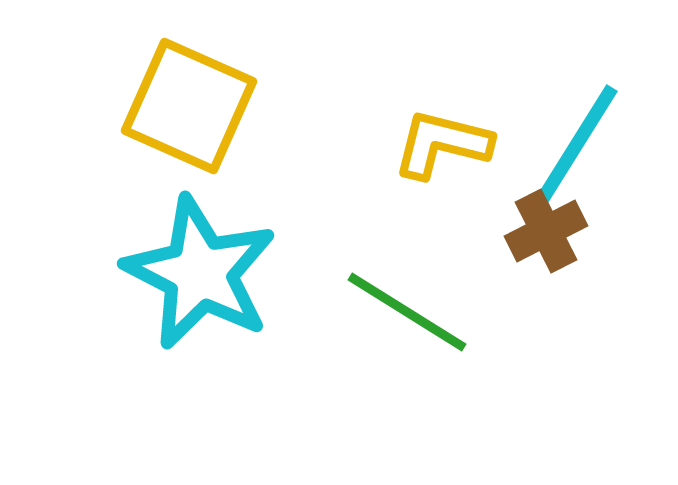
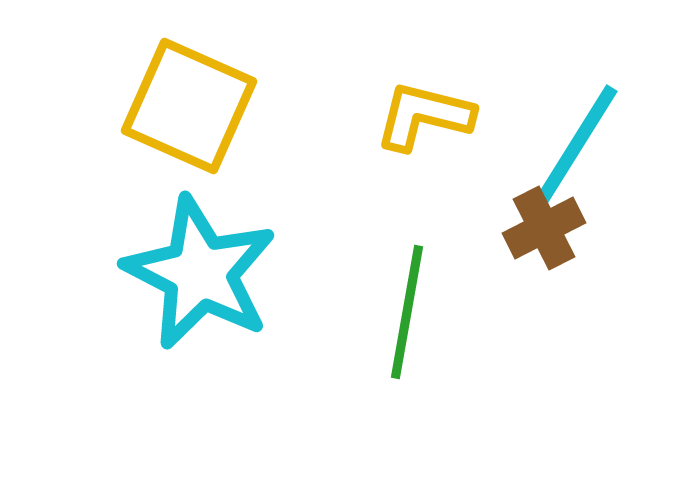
yellow L-shape: moved 18 px left, 28 px up
brown cross: moved 2 px left, 3 px up
green line: rotated 68 degrees clockwise
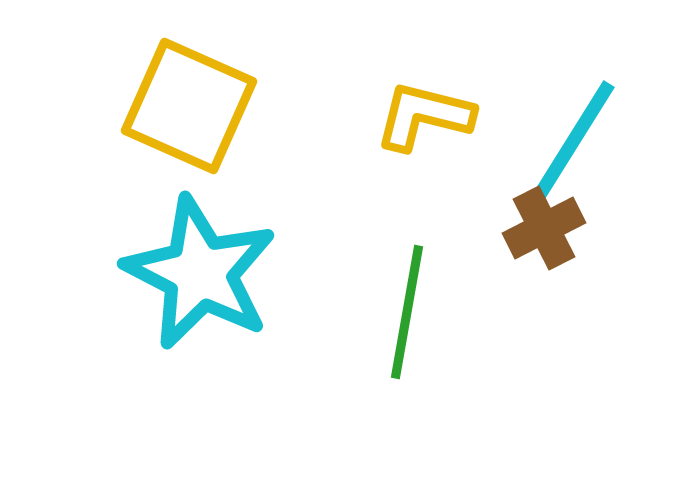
cyan line: moved 3 px left, 4 px up
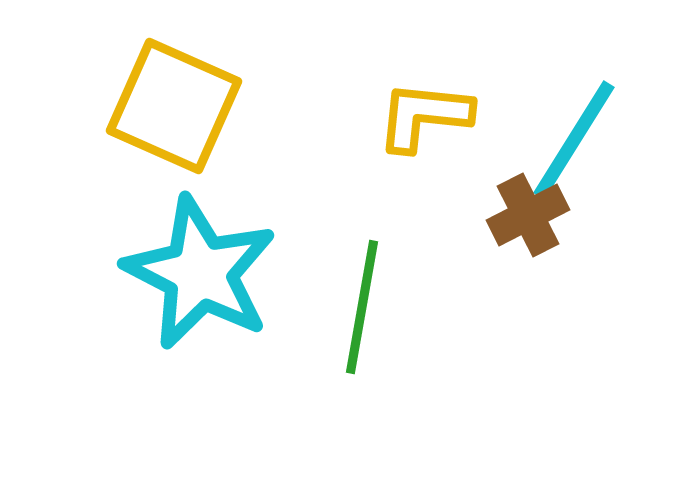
yellow square: moved 15 px left
yellow L-shape: rotated 8 degrees counterclockwise
brown cross: moved 16 px left, 13 px up
green line: moved 45 px left, 5 px up
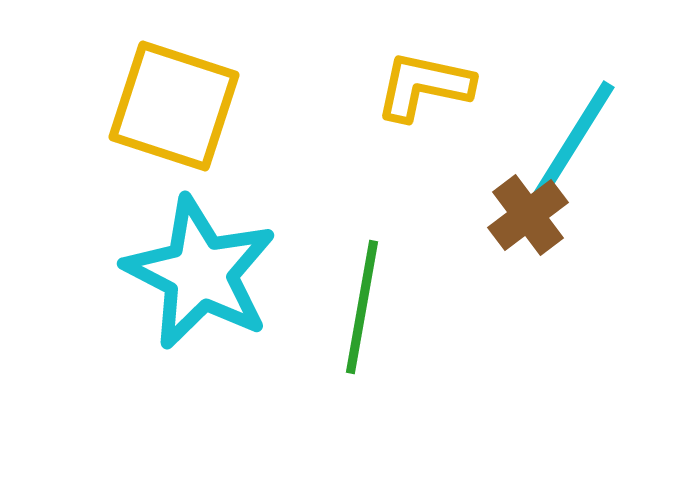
yellow square: rotated 6 degrees counterclockwise
yellow L-shape: moved 30 px up; rotated 6 degrees clockwise
brown cross: rotated 10 degrees counterclockwise
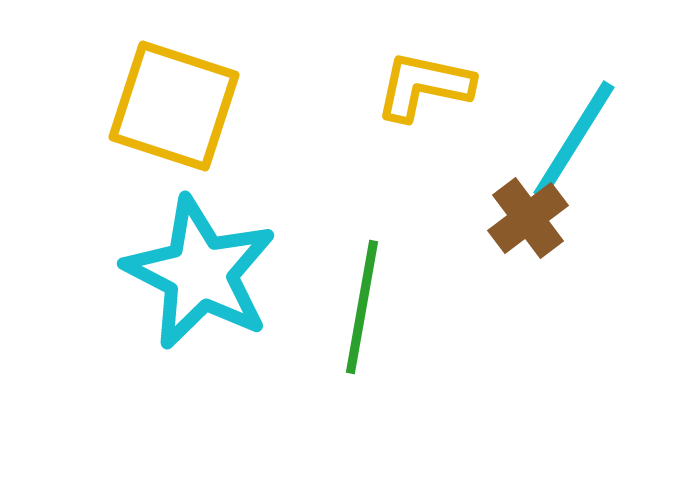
brown cross: moved 3 px down
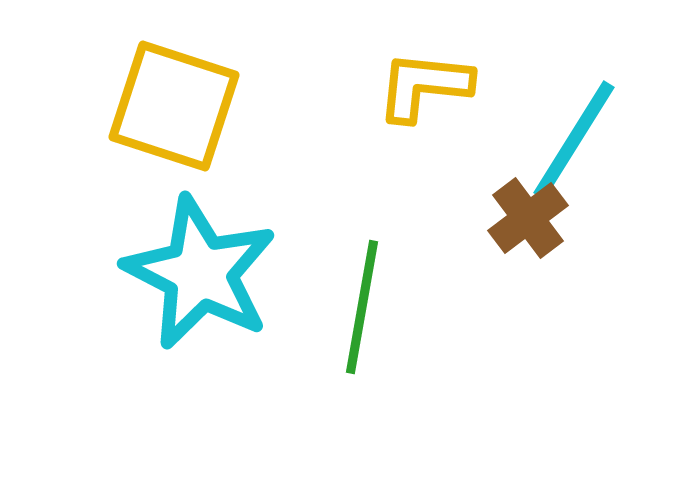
yellow L-shape: rotated 6 degrees counterclockwise
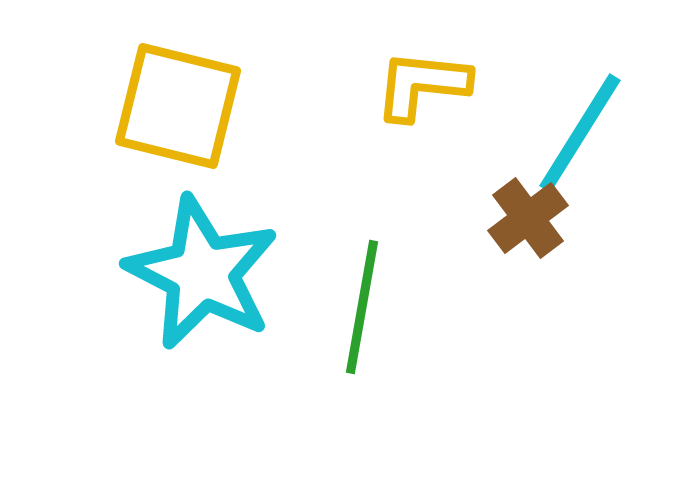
yellow L-shape: moved 2 px left, 1 px up
yellow square: moved 4 px right; rotated 4 degrees counterclockwise
cyan line: moved 6 px right, 7 px up
cyan star: moved 2 px right
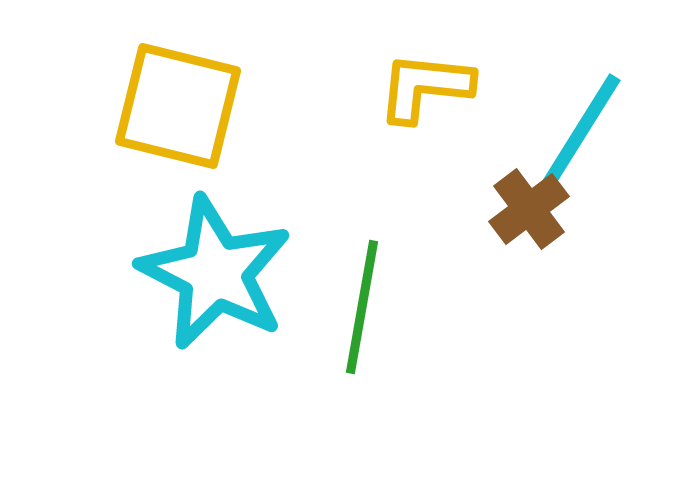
yellow L-shape: moved 3 px right, 2 px down
brown cross: moved 1 px right, 9 px up
cyan star: moved 13 px right
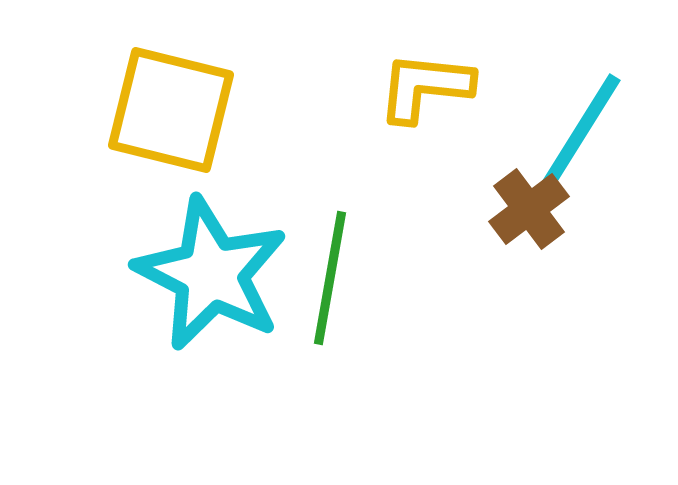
yellow square: moved 7 px left, 4 px down
cyan star: moved 4 px left, 1 px down
green line: moved 32 px left, 29 px up
